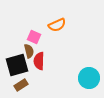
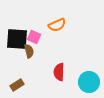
red semicircle: moved 20 px right, 11 px down
black square: moved 26 px up; rotated 20 degrees clockwise
cyan circle: moved 4 px down
brown rectangle: moved 4 px left
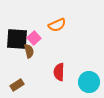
pink square: moved 1 px down; rotated 24 degrees clockwise
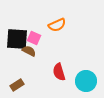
pink square: rotated 24 degrees counterclockwise
brown semicircle: rotated 48 degrees counterclockwise
red semicircle: rotated 18 degrees counterclockwise
cyan circle: moved 3 px left, 1 px up
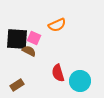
red semicircle: moved 1 px left, 1 px down
cyan circle: moved 6 px left
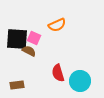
brown rectangle: rotated 24 degrees clockwise
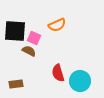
black square: moved 2 px left, 8 px up
brown rectangle: moved 1 px left, 1 px up
